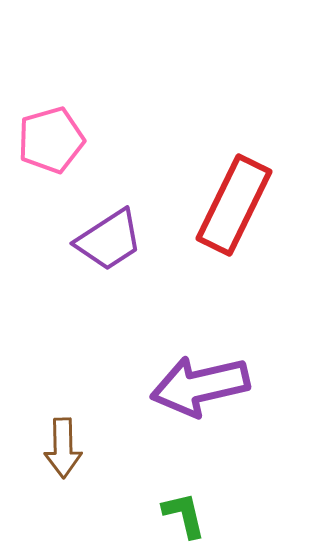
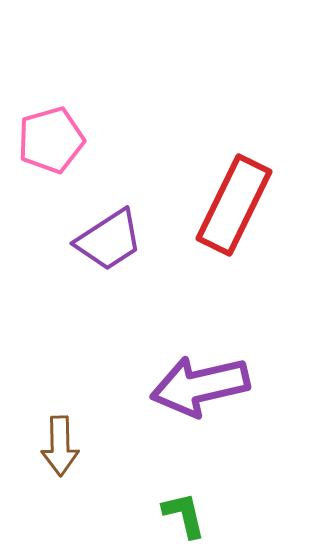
brown arrow: moved 3 px left, 2 px up
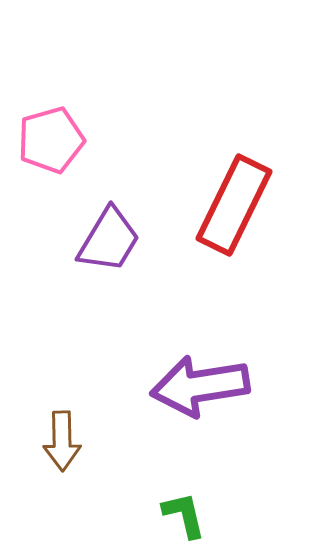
purple trapezoid: rotated 26 degrees counterclockwise
purple arrow: rotated 4 degrees clockwise
brown arrow: moved 2 px right, 5 px up
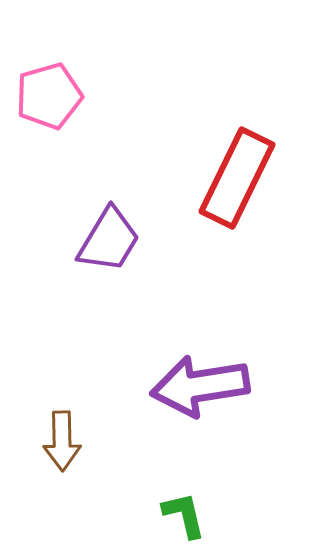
pink pentagon: moved 2 px left, 44 px up
red rectangle: moved 3 px right, 27 px up
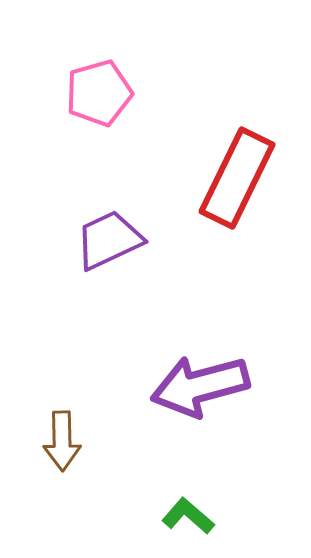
pink pentagon: moved 50 px right, 3 px up
purple trapezoid: rotated 146 degrees counterclockwise
purple arrow: rotated 6 degrees counterclockwise
green L-shape: moved 4 px right, 1 px down; rotated 36 degrees counterclockwise
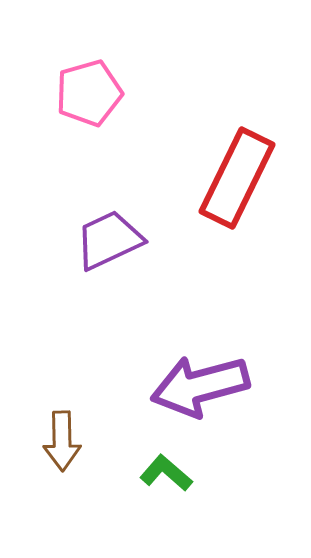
pink pentagon: moved 10 px left
green L-shape: moved 22 px left, 43 px up
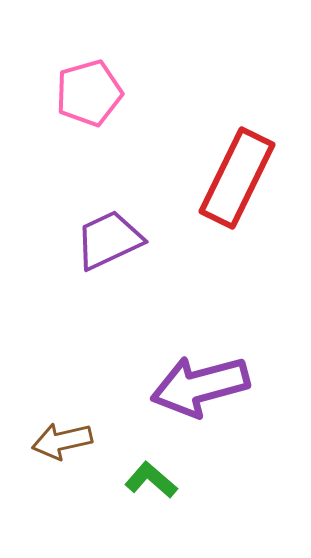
brown arrow: rotated 78 degrees clockwise
green L-shape: moved 15 px left, 7 px down
